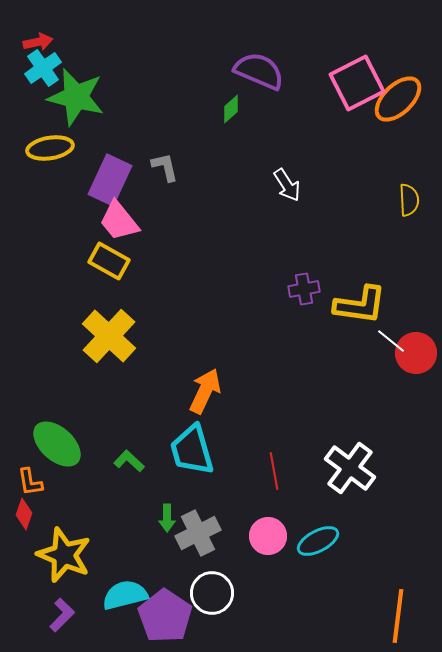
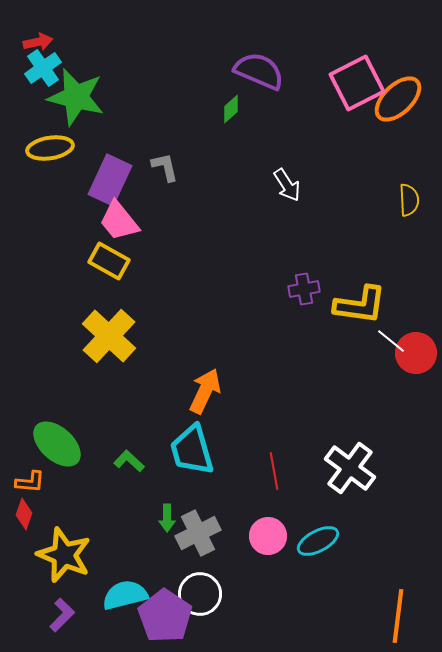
orange L-shape: rotated 76 degrees counterclockwise
white circle: moved 12 px left, 1 px down
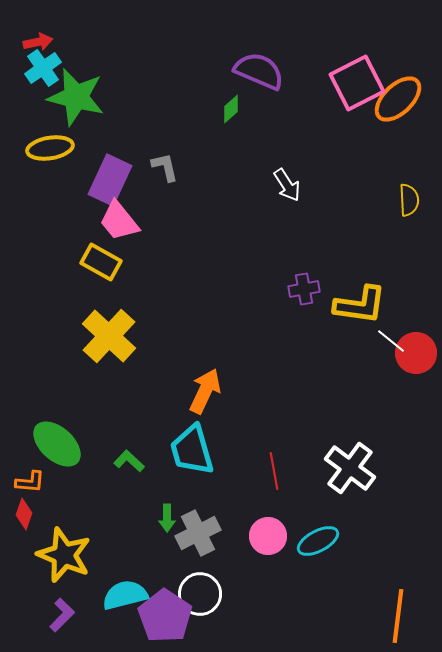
yellow rectangle: moved 8 px left, 1 px down
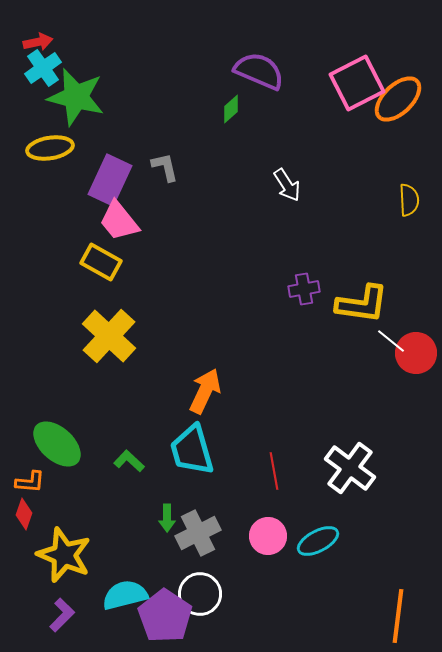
yellow L-shape: moved 2 px right, 1 px up
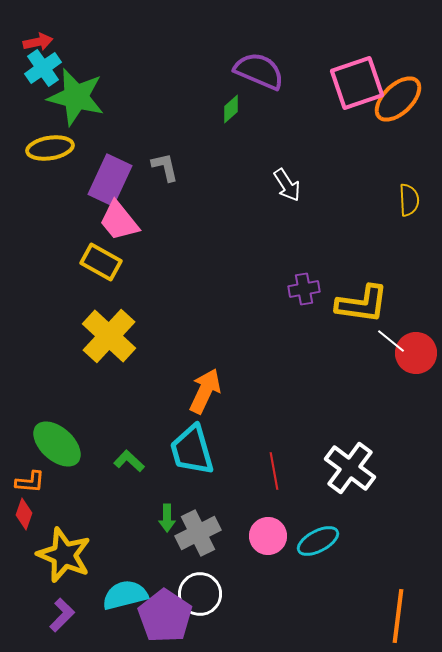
pink square: rotated 8 degrees clockwise
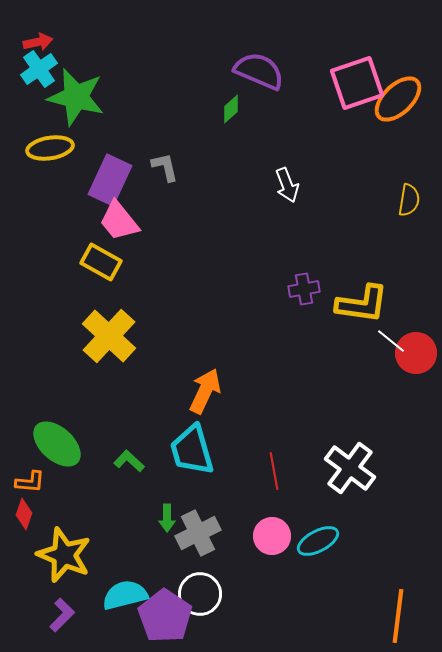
cyan cross: moved 4 px left, 1 px down
white arrow: rotated 12 degrees clockwise
yellow semicircle: rotated 12 degrees clockwise
pink circle: moved 4 px right
